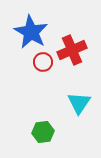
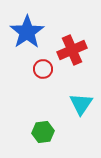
blue star: moved 4 px left; rotated 8 degrees clockwise
red circle: moved 7 px down
cyan triangle: moved 2 px right, 1 px down
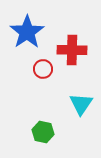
red cross: rotated 24 degrees clockwise
green hexagon: rotated 20 degrees clockwise
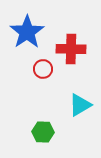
red cross: moved 1 px left, 1 px up
cyan triangle: moved 1 px left, 1 px down; rotated 25 degrees clockwise
green hexagon: rotated 10 degrees counterclockwise
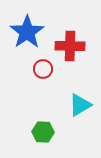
red cross: moved 1 px left, 3 px up
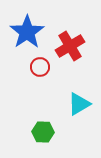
red cross: rotated 32 degrees counterclockwise
red circle: moved 3 px left, 2 px up
cyan triangle: moved 1 px left, 1 px up
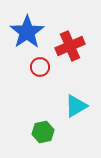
red cross: rotated 8 degrees clockwise
cyan triangle: moved 3 px left, 2 px down
green hexagon: rotated 15 degrees counterclockwise
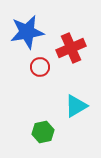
blue star: rotated 24 degrees clockwise
red cross: moved 1 px right, 2 px down
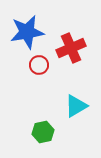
red circle: moved 1 px left, 2 px up
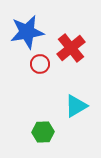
red cross: rotated 16 degrees counterclockwise
red circle: moved 1 px right, 1 px up
green hexagon: rotated 10 degrees clockwise
